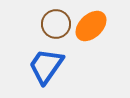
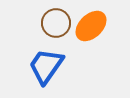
brown circle: moved 1 px up
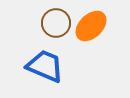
blue trapezoid: moved 1 px left; rotated 78 degrees clockwise
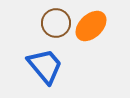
blue trapezoid: rotated 27 degrees clockwise
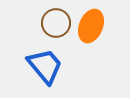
orange ellipse: rotated 24 degrees counterclockwise
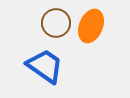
blue trapezoid: rotated 15 degrees counterclockwise
